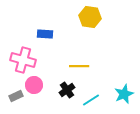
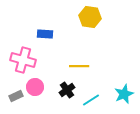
pink circle: moved 1 px right, 2 px down
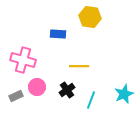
blue rectangle: moved 13 px right
pink circle: moved 2 px right
cyan line: rotated 36 degrees counterclockwise
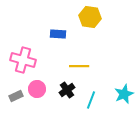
pink circle: moved 2 px down
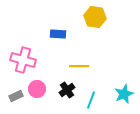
yellow hexagon: moved 5 px right
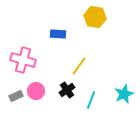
yellow line: rotated 54 degrees counterclockwise
pink circle: moved 1 px left, 2 px down
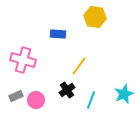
pink circle: moved 9 px down
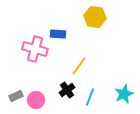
pink cross: moved 12 px right, 11 px up
cyan line: moved 1 px left, 3 px up
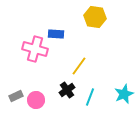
blue rectangle: moved 2 px left
